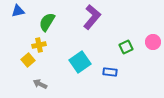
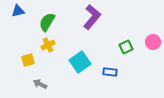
yellow cross: moved 9 px right; rotated 16 degrees counterclockwise
yellow square: rotated 24 degrees clockwise
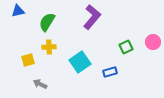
yellow cross: moved 1 px right, 2 px down; rotated 24 degrees clockwise
blue rectangle: rotated 24 degrees counterclockwise
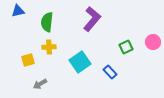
purple L-shape: moved 2 px down
green semicircle: rotated 24 degrees counterclockwise
blue rectangle: rotated 64 degrees clockwise
gray arrow: rotated 56 degrees counterclockwise
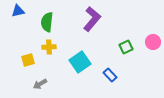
blue rectangle: moved 3 px down
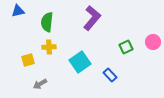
purple L-shape: moved 1 px up
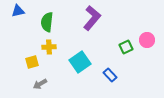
pink circle: moved 6 px left, 2 px up
yellow square: moved 4 px right, 2 px down
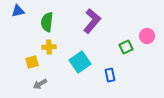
purple L-shape: moved 3 px down
pink circle: moved 4 px up
blue rectangle: rotated 32 degrees clockwise
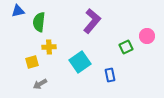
green semicircle: moved 8 px left
